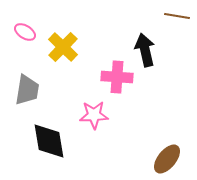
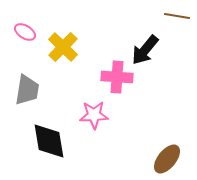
black arrow: rotated 128 degrees counterclockwise
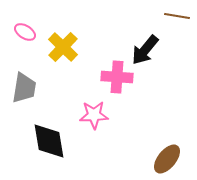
gray trapezoid: moved 3 px left, 2 px up
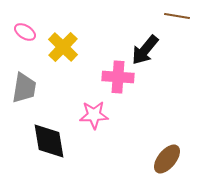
pink cross: moved 1 px right
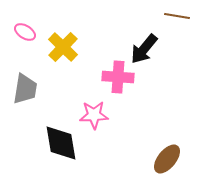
black arrow: moved 1 px left, 1 px up
gray trapezoid: moved 1 px right, 1 px down
black diamond: moved 12 px right, 2 px down
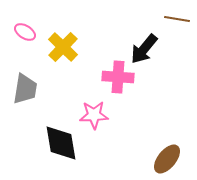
brown line: moved 3 px down
